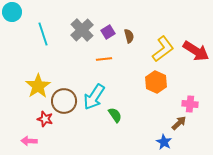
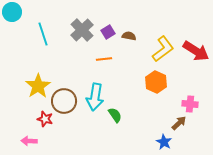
brown semicircle: rotated 64 degrees counterclockwise
cyan arrow: moved 1 px right; rotated 24 degrees counterclockwise
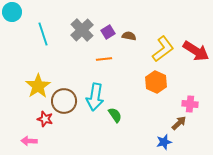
blue star: rotated 28 degrees clockwise
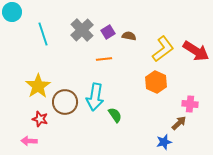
brown circle: moved 1 px right, 1 px down
red star: moved 5 px left
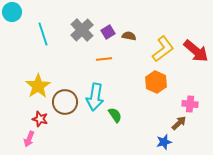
red arrow: rotated 8 degrees clockwise
pink arrow: moved 2 px up; rotated 70 degrees counterclockwise
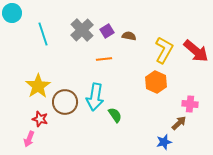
cyan circle: moved 1 px down
purple square: moved 1 px left, 1 px up
yellow L-shape: moved 1 px right, 1 px down; rotated 24 degrees counterclockwise
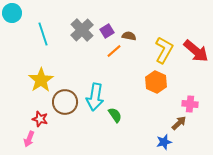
orange line: moved 10 px right, 8 px up; rotated 35 degrees counterclockwise
yellow star: moved 3 px right, 6 px up
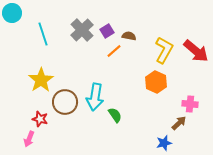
blue star: moved 1 px down
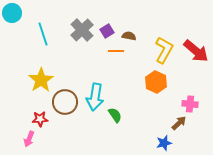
orange line: moved 2 px right; rotated 42 degrees clockwise
red star: rotated 21 degrees counterclockwise
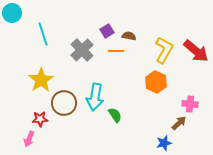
gray cross: moved 20 px down
brown circle: moved 1 px left, 1 px down
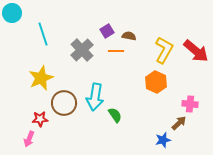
yellow star: moved 2 px up; rotated 10 degrees clockwise
blue star: moved 1 px left, 3 px up
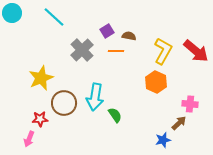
cyan line: moved 11 px right, 17 px up; rotated 30 degrees counterclockwise
yellow L-shape: moved 1 px left, 1 px down
